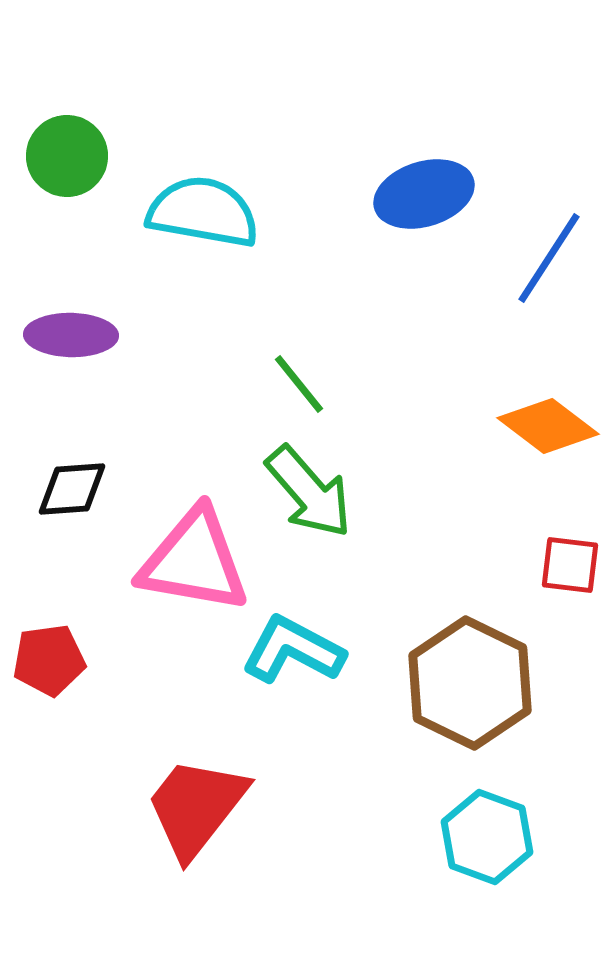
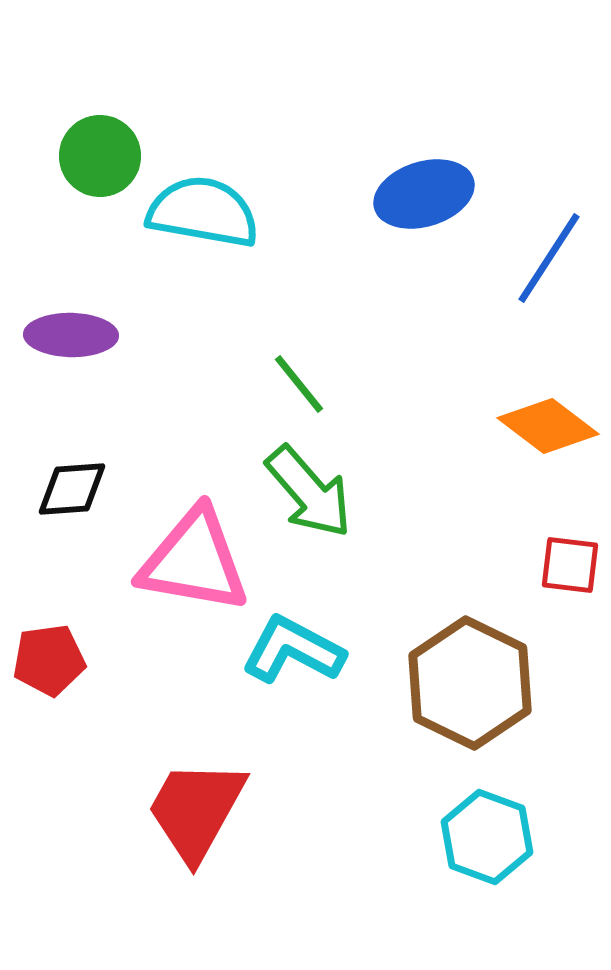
green circle: moved 33 px right
red trapezoid: moved 3 px down; rotated 9 degrees counterclockwise
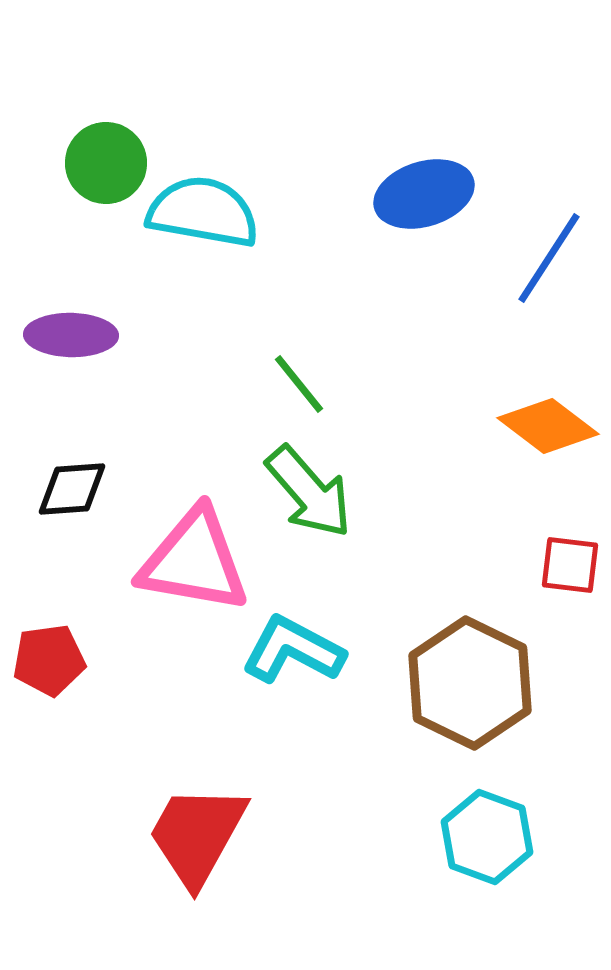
green circle: moved 6 px right, 7 px down
red trapezoid: moved 1 px right, 25 px down
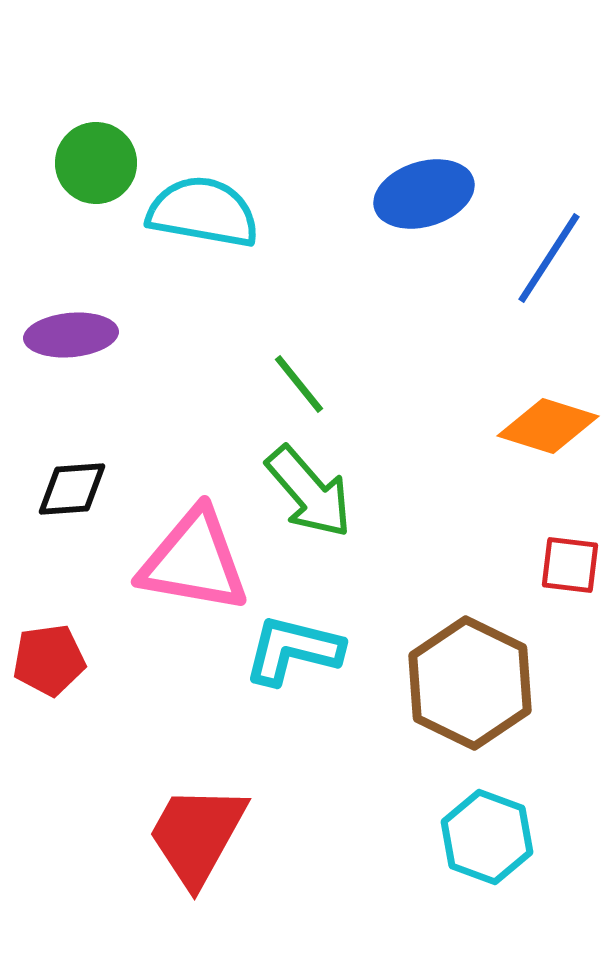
green circle: moved 10 px left
purple ellipse: rotated 6 degrees counterclockwise
orange diamond: rotated 20 degrees counterclockwise
cyan L-shape: rotated 14 degrees counterclockwise
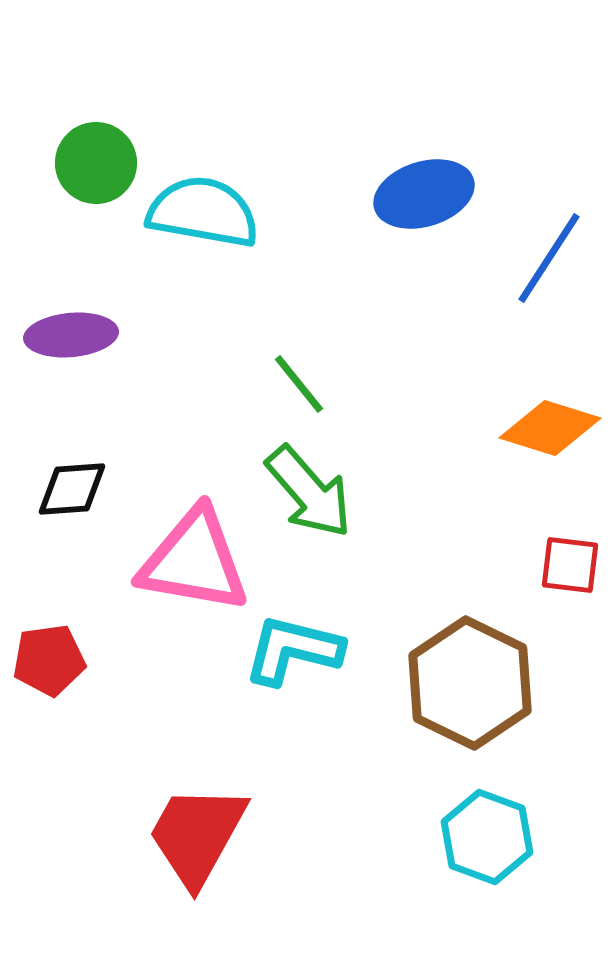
orange diamond: moved 2 px right, 2 px down
